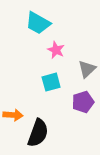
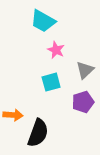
cyan trapezoid: moved 5 px right, 2 px up
gray triangle: moved 2 px left, 1 px down
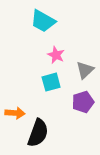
pink star: moved 5 px down
orange arrow: moved 2 px right, 2 px up
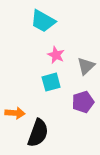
gray triangle: moved 1 px right, 4 px up
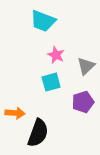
cyan trapezoid: rotated 8 degrees counterclockwise
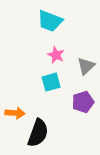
cyan trapezoid: moved 7 px right
